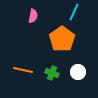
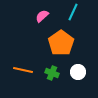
cyan line: moved 1 px left
pink semicircle: moved 9 px right; rotated 144 degrees counterclockwise
orange pentagon: moved 1 px left, 4 px down
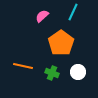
orange line: moved 4 px up
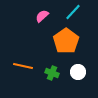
cyan line: rotated 18 degrees clockwise
orange pentagon: moved 5 px right, 2 px up
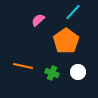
pink semicircle: moved 4 px left, 4 px down
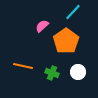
pink semicircle: moved 4 px right, 6 px down
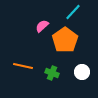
orange pentagon: moved 1 px left, 1 px up
white circle: moved 4 px right
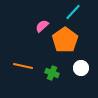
white circle: moved 1 px left, 4 px up
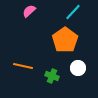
pink semicircle: moved 13 px left, 15 px up
white circle: moved 3 px left
green cross: moved 3 px down
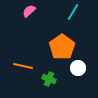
cyan line: rotated 12 degrees counterclockwise
orange pentagon: moved 3 px left, 7 px down
green cross: moved 3 px left, 3 px down
